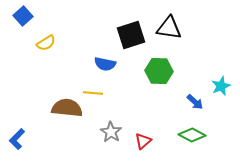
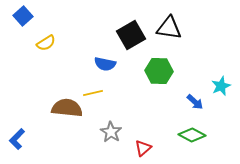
black square: rotated 12 degrees counterclockwise
yellow line: rotated 18 degrees counterclockwise
red triangle: moved 7 px down
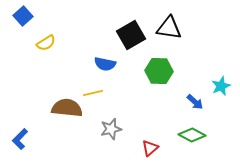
gray star: moved 3 px up; rotated 25 degrees clockwise
blue L-shape: moved 3 px right
red triangle: moved 7 px right
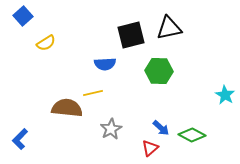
black triangle: rotated 20 degrees counterclockwise
black square: rotated 16 degrees clockwise
blue semicircle: rotated 15 degrees counterclockwise
cyan star: moved 4 px right, 9 px down; rotated 18 degrees counterclockwise
blue arrow: moved 34 px left, 26 px down
gray star: rotated 15 degrees counterclockwise
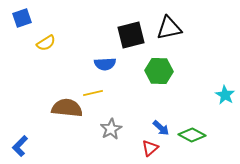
blue square: moved 1 px left, 2 px down; rotated 24 degrees clockwise
blue L-shape: moved 7 px down
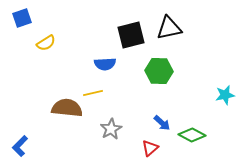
cyan star: rotated 30 degrees clockwise
blue arrow: moved 1 px right, 5 px up
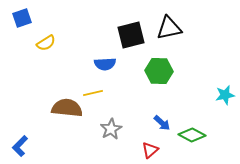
red triangle: moved 2 px down
